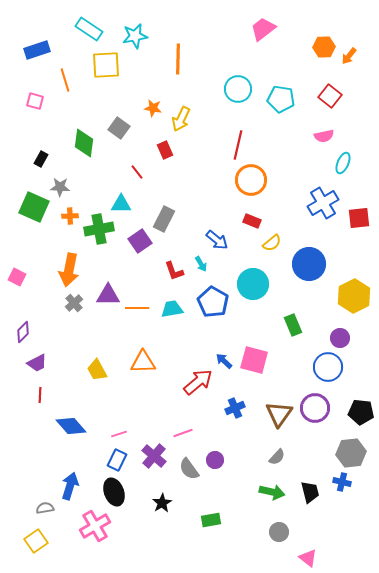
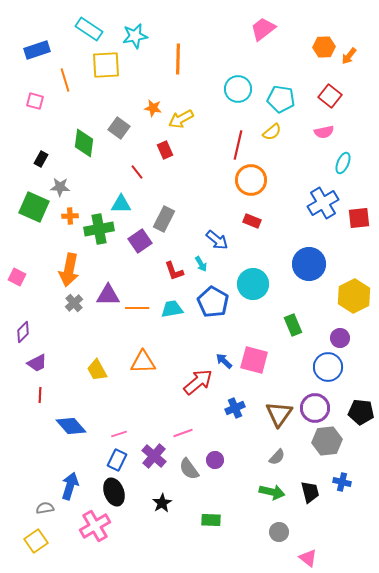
yellow arrow at (181, 119): rotated 35 degrees clockwise
pink semicircle at (324, 136): moved 4 px up
yellow semicircle at (272, 243): moved 111 px up
gray hexagon at (351, 453): moved 24 px left, 12 px up
green rectangle at (211, 520): rotated 12 degrees clockwise
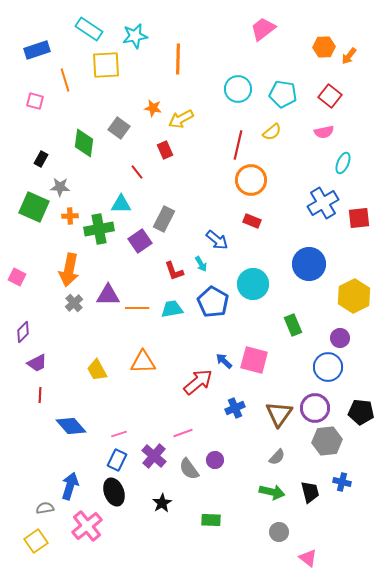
cyan pentagon at (281, 99): moved 2 px right, 5 px up
pink cross at (95, 526): moved 8 px left; rotated 8 degrees counterclockwise
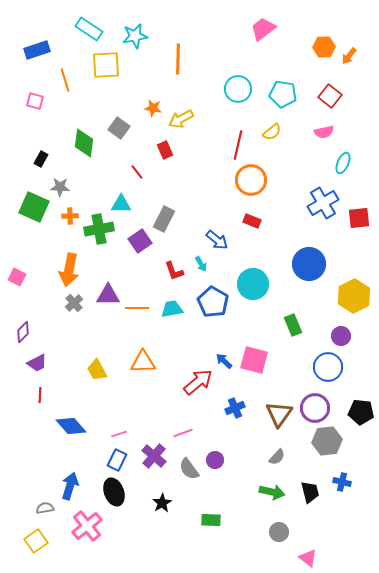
purple circle at (340, 338): moved 1 px right, 2 px up
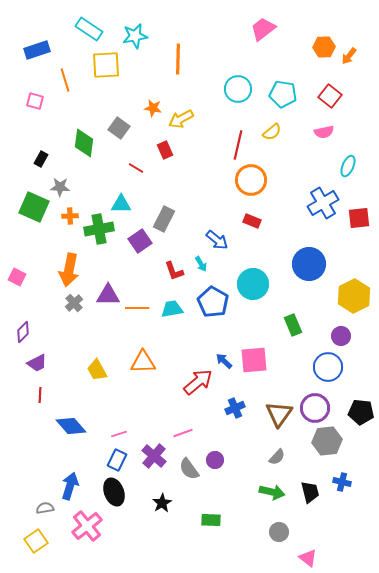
cyan ellipse at (343, 163): moved 5 px right, 3 px down
red line at (137, 172): moved 1 px left, 4 px up; rotated 21 degrees counterclockwise
pink square at (254, 360): rotated 20 degrees counterclockwise
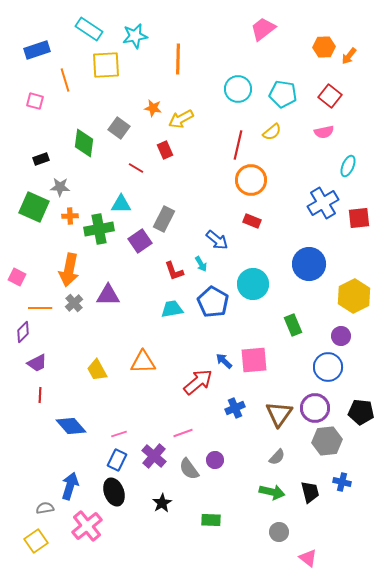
black rectangle at (41, 159): rotated 42 degrees clockwise
orange line at (137, 308): moved 97 px left
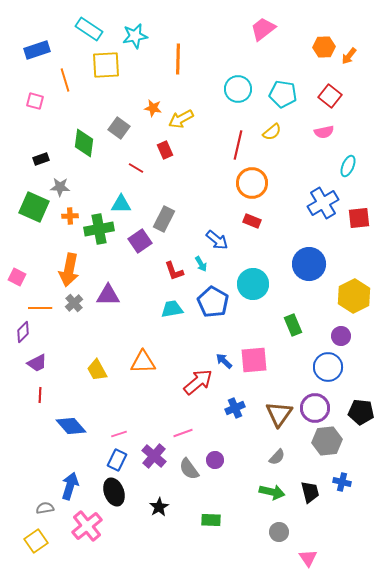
orange circle at (251, 180): moved 1 px right, 3 px down
black star at (162, 503): moved 3 px left, 4 px down
pink triangle at (308, 558): rotated 18 degrees clockwise
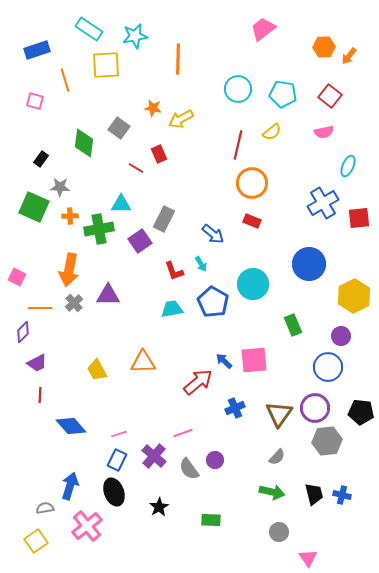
red rectangle at (165, 150): moved 6 px left, 4 px down
black rectangle at (41, 159): rotated 35 degrees counterclockwise
blue arrow at (217, 240): moved 4 px left, 6 px up
blue cross at (342, 482): moved 13 px down
black trapezoid at (310, 492): moved 4 px right, 2 px down
